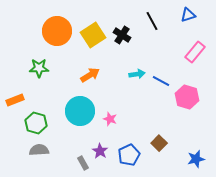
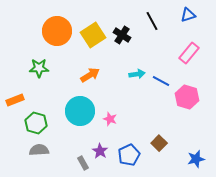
pink rectangle: moved 6 px left, 1 px down
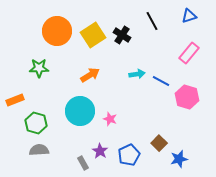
blue triangle: moved 1 px right, 1 px down
blue star: moved 17 px left
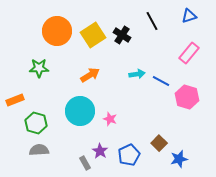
gray rectangle: moved 2 px right
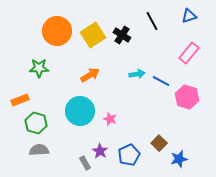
orange rectangle: moved 5 px right
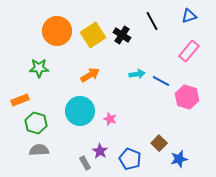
pink rectangle: moved 2 px up
blue pentagon: moved 1 px right, 4 px down; rotated 25 degrees counterclockwise
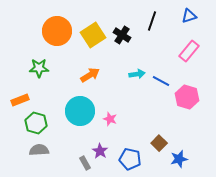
black line: rotated 48 degrees clockwise
blue pentagon: rotated 10 degrees counterclockwise
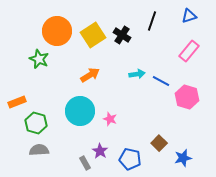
green star: moved 9 px up; rotated 24 degrees clockwise
orange rectangle: moved 3 px left, 2 px down
blue star: moved 4 px right, 1 px up
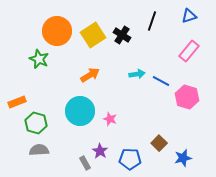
blue pentagon: rotated 10 degrees counterclockwise
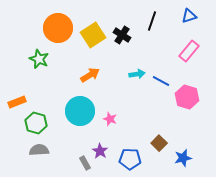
orange circle: moved 1 px right, 3 px up
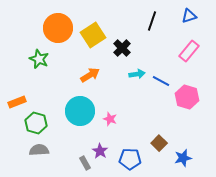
black cross: moved 13 px down; rotated 12 degrees clockwise
